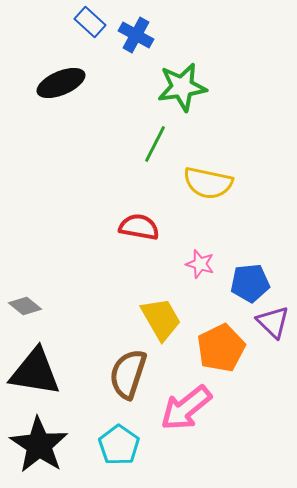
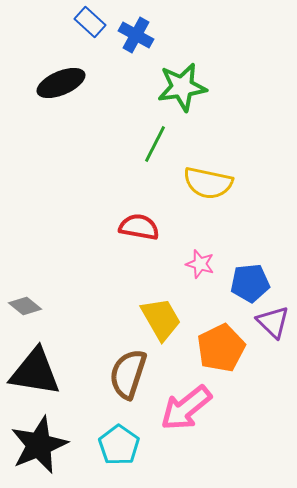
black star: rotated 16 degrees clockwise
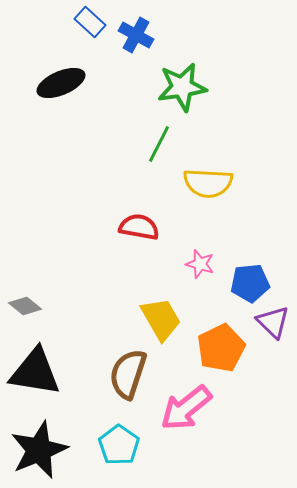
green line: moved 4 px right
yellow semicircle: rotated 9 degrees counterclockwise
black star: moved 5 px down
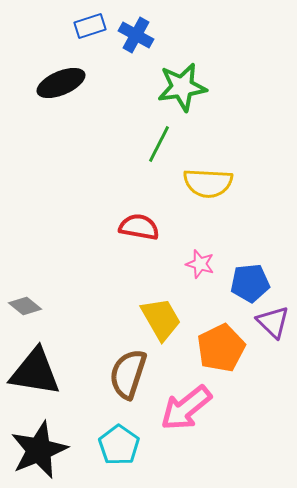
blue rectangle: moved 4 px down; rotated 60 degrees counterclockwise
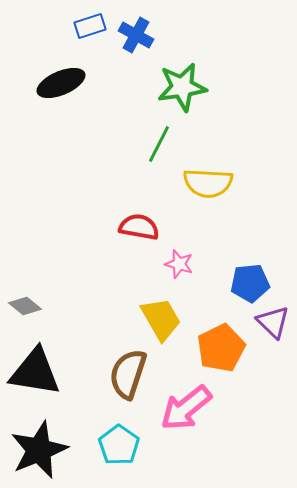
pink star: moved 21 px left
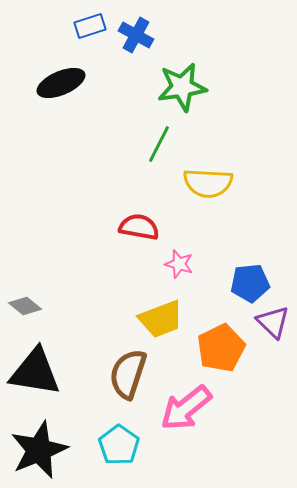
yellow trapezoid: rotated 99 degrees clockwise
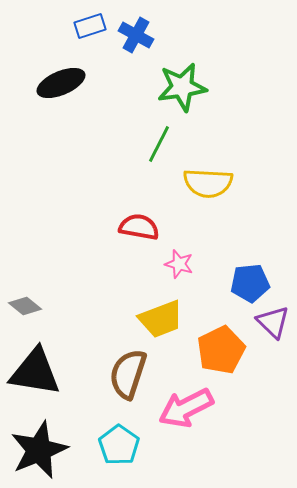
orange pentagon: moved 2 px down
pink arrow: rotated 12 degrees clockwise
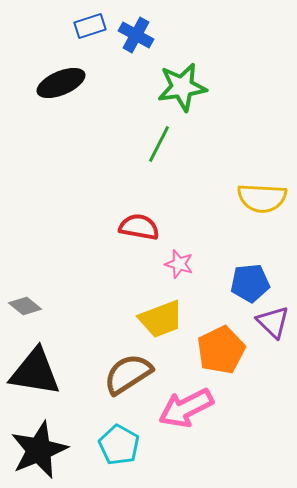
yellow semicircle: moved 54 px right, 15 px down
brown semicircle: rotated 39 degrees clockwise
cyan pentagon: rotated 6 degrees counterclockwise
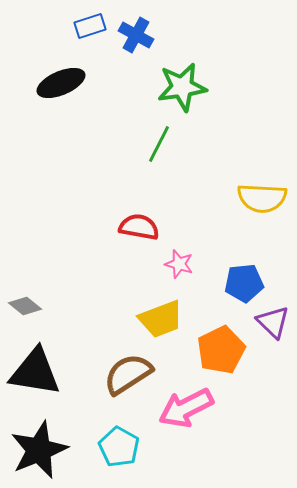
blue pentagon: moved 6 px left
cyan pentagon: moved 2 px down
